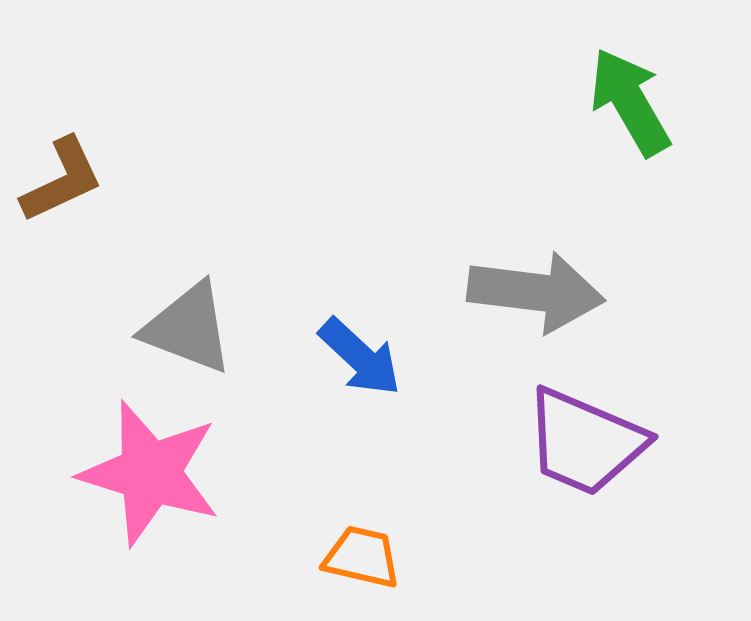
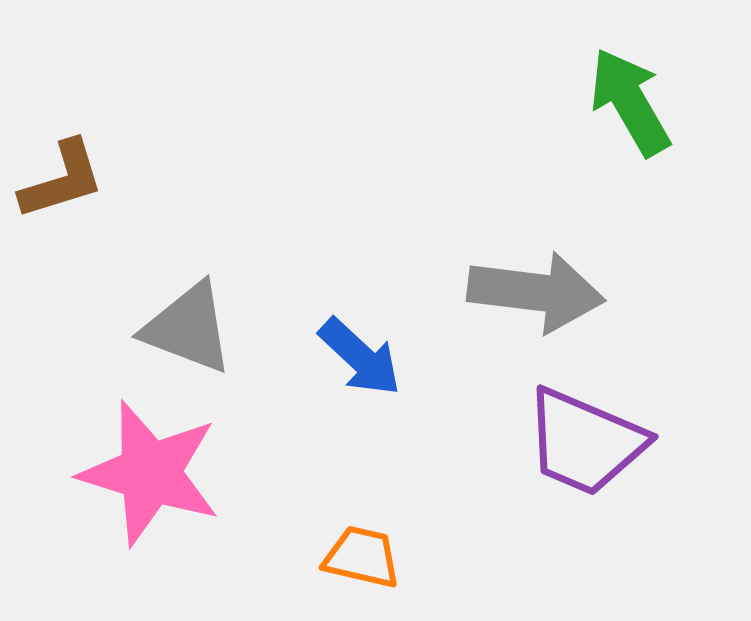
brown L-shape: rotated 8 degrees clockwise
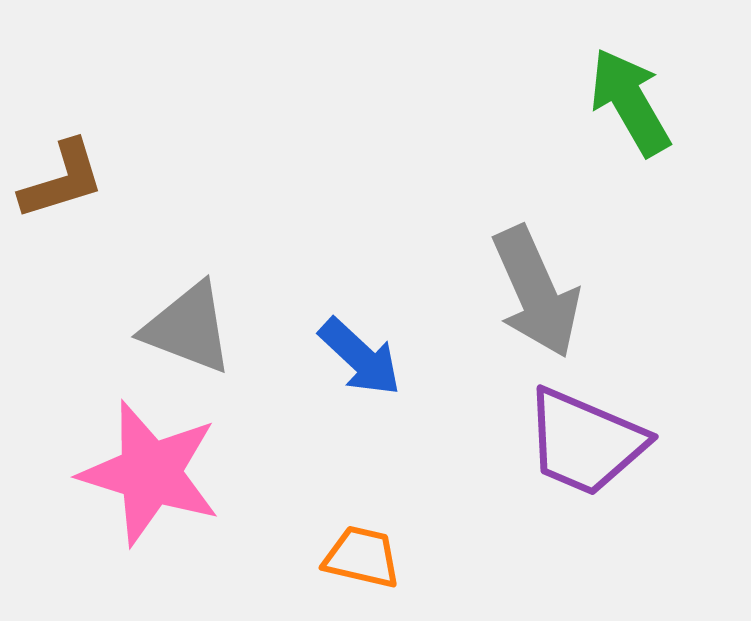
gray arrow: rotated 59 degrees clockwise
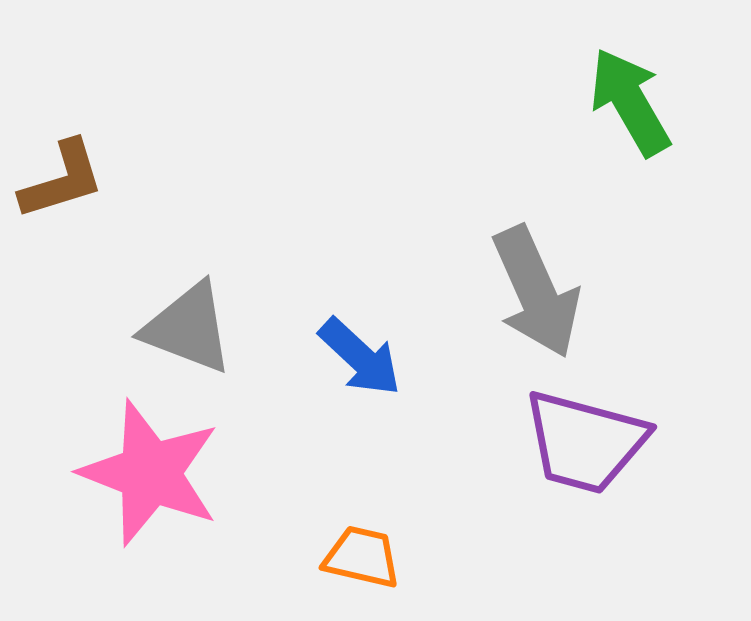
purple trapezoid: rotated 8 degrees counterclockwise
pink star: rotated 4 degrees clockwise
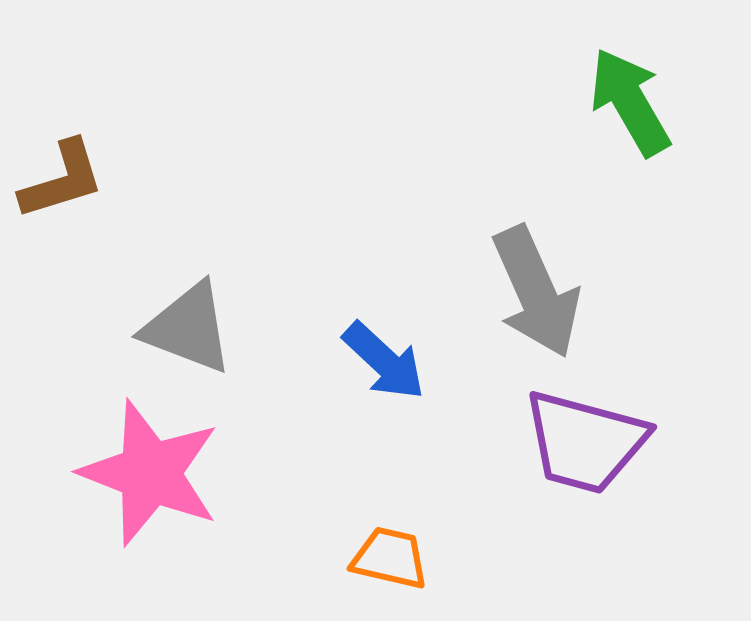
blue arrow: moved 24 px right, 4 px down
orange trapezoid: moved 28 px right, 1 px down
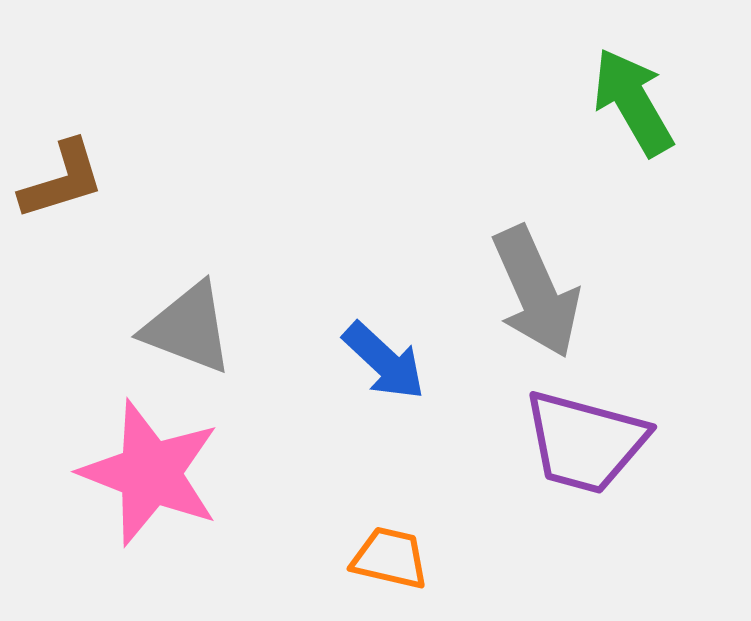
green arrow: moved 3 px right
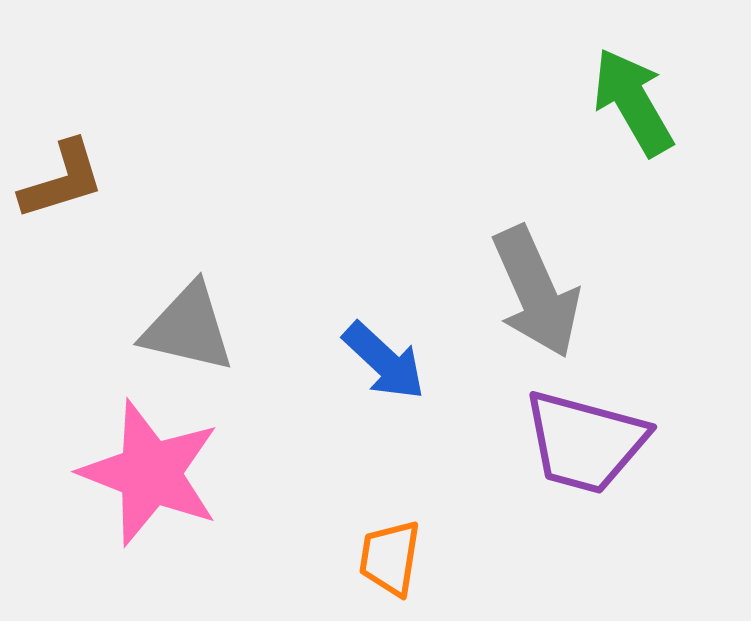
gray triangle: rotated 8 degrees counterclockwise
orange trapezoid: rotated 94 degrees counterclockwise
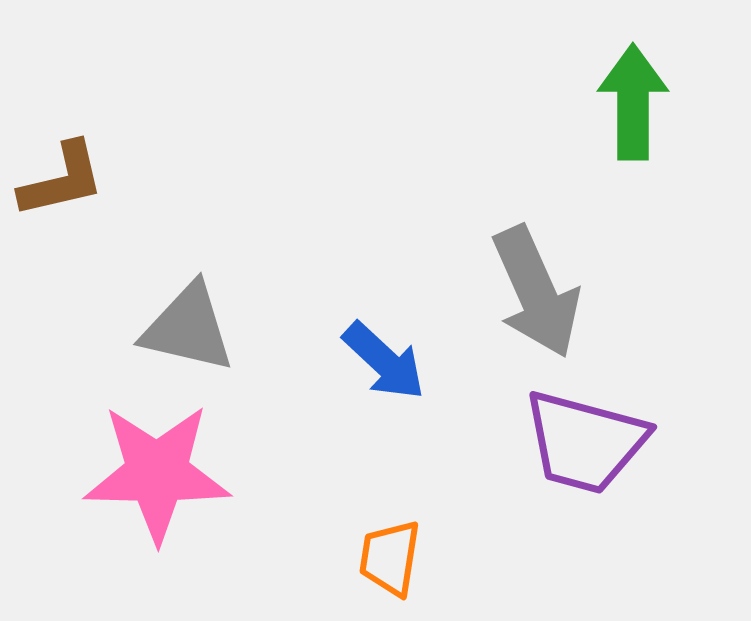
green arrow: rotated 30 degrees clockwise
brown L-shape: rotated 4 degrees clockwise
pink star: moved 7 px right; rotated 20 degrees counterclockwise
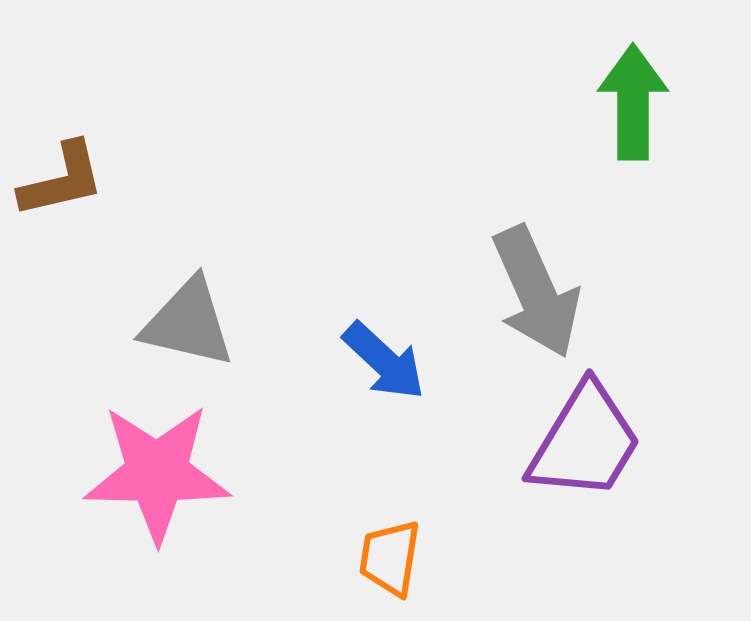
gray triangle: moved 5 px up
purple trapezoid: rotated 74 degrees counterclockwise
